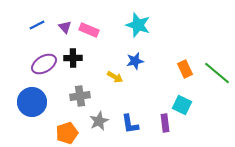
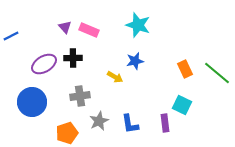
blue line: moved 26 px left, 11 px down
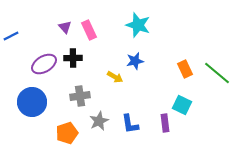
pink rectangle: rotated 42 degrees clockwise
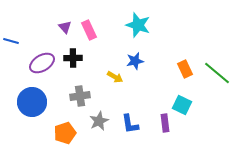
blue line: moved 5 px down; rotated 42 degrees clockwise
purple ellipse: moved 2 px left, 1 px up
orange pentagon: moved 2 px left
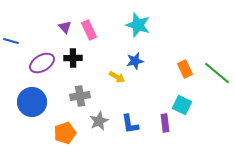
yellow arrow: moved 2 px right
